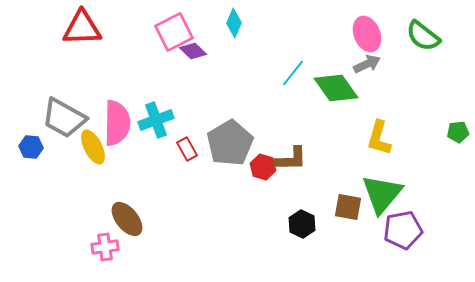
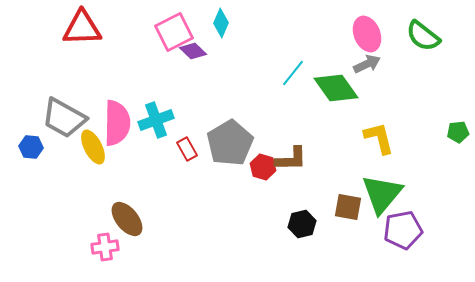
cyan diamond: moved 13 px left
yellow L-shape: rotated 150 degrees clockwise
black hexagon: rotated 20 degrees clockwise
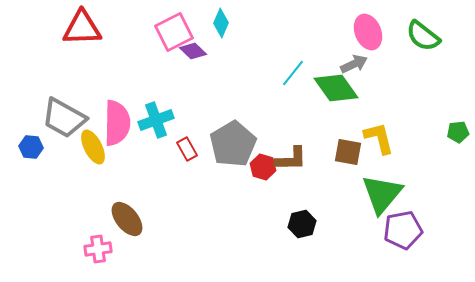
pink ellipse: moved 1 px right, 2 px up
gray arrow: moved 13 px left
gray pentagon: moved 3 px right, 1 px down
brown square: moved 55 px up
pink cross: moved 7 px left, 2 px down
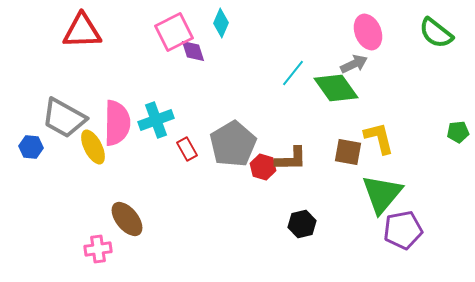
red triangle: moved 3 px down
green semicircle: moved 13 px right, 3 px up
purple diamond: rotated 28 degrees clockwise
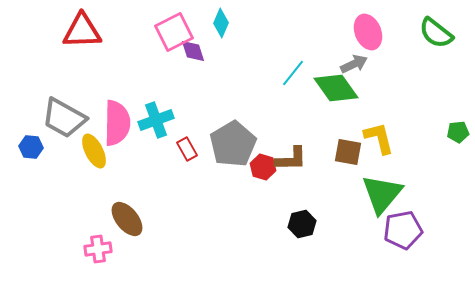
yellow ellipse: moved 1 px right, 4 px down
